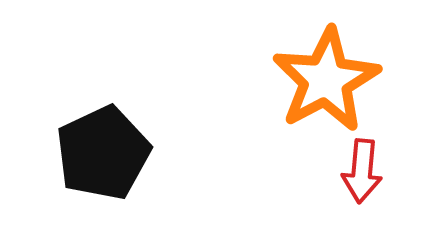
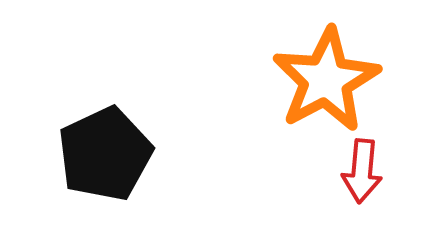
black pentagon: moved 2 px right, 1 px down
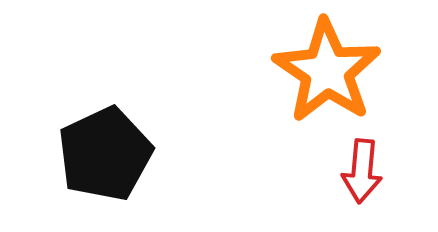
orange star: moved 1 px right, 9 px up; rotated 10 degrees counterclockwise
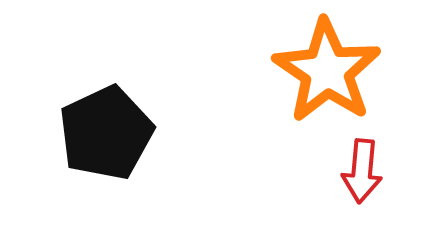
black pentagon: moved 1 px right, 21 px up
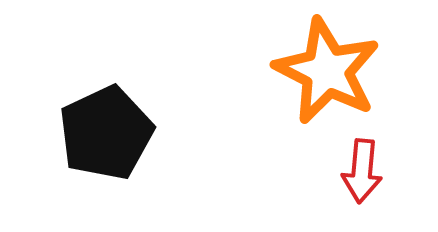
orange star: rotated 7 degrees counterclockwise
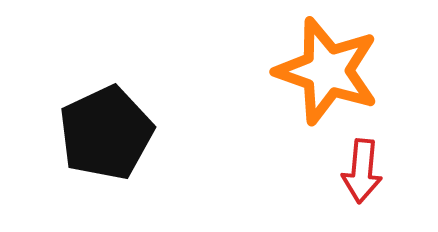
orange star: rotated 8 degrees counterclockwise
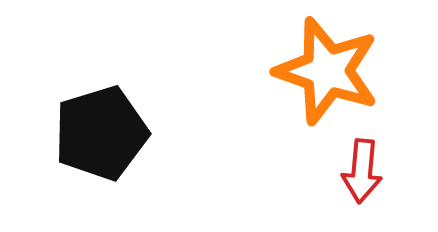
black pentagon: moved 5 px left; rotated 8 degrees clockwise
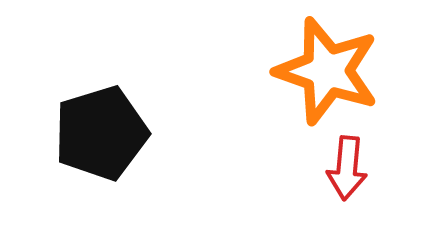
red arrow: moved 15 px left, 3 px up
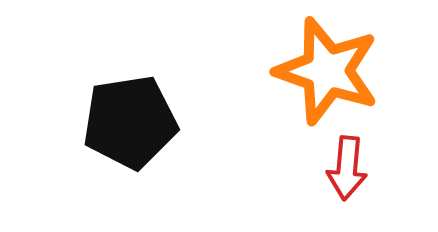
black pentagon: moved 29 px right, 11 px up; rotated 8 degrees clockwise
